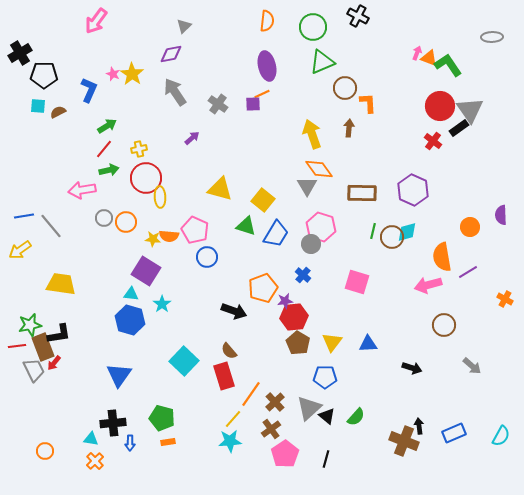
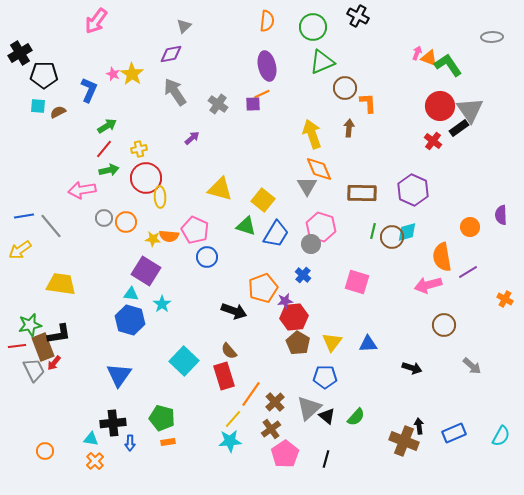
orange diamond at (319, 169): rotated 12 degrees clockwise
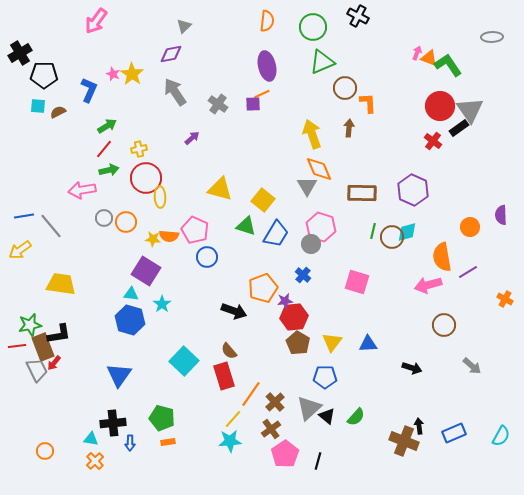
gray trapezoid at (34, 370): moved 3 px right
black line at (326, 459): moved 8 px left, 2 px down
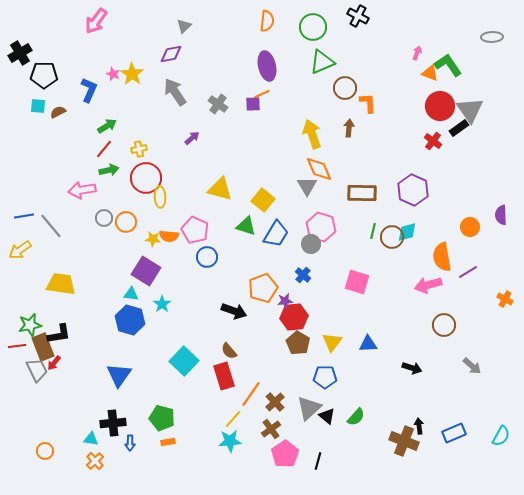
orange triangle at (429, 58): moved 1 px right, 15 px down
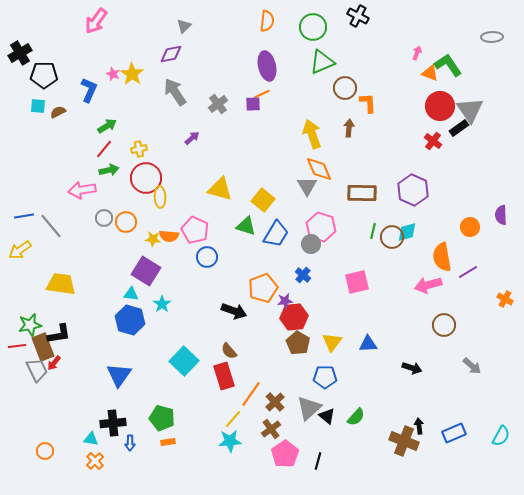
gray cross at (218, 104): rotated 18 degrees clockwise
pink square at (357, 282): rotated 30 degrees counterclockwise
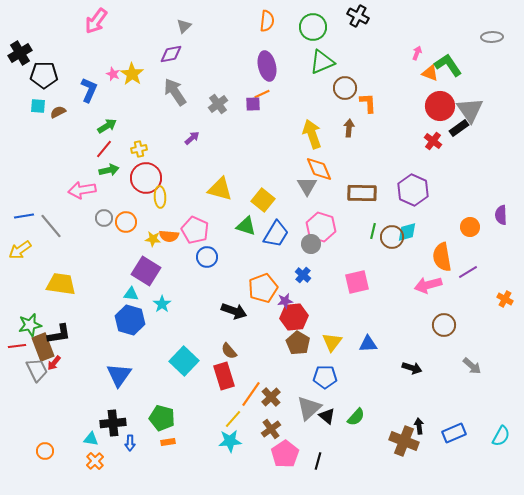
brown cross at (275, 402): moved 4 px left, 5 px up
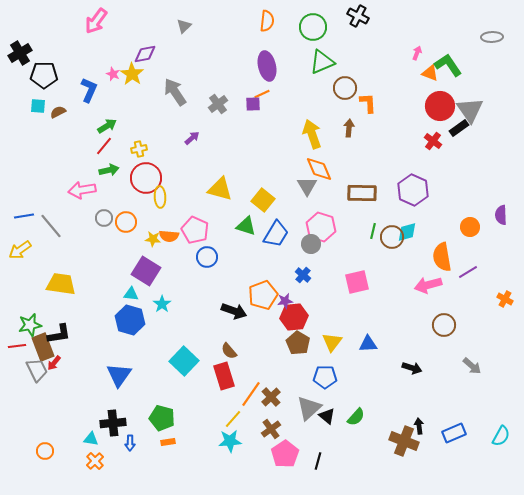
purple diamond at (171, 54): moved 26 px left
red line at (104, 149): moved 3 px up
orange pentagon at (263, 288): moved 7 px down
